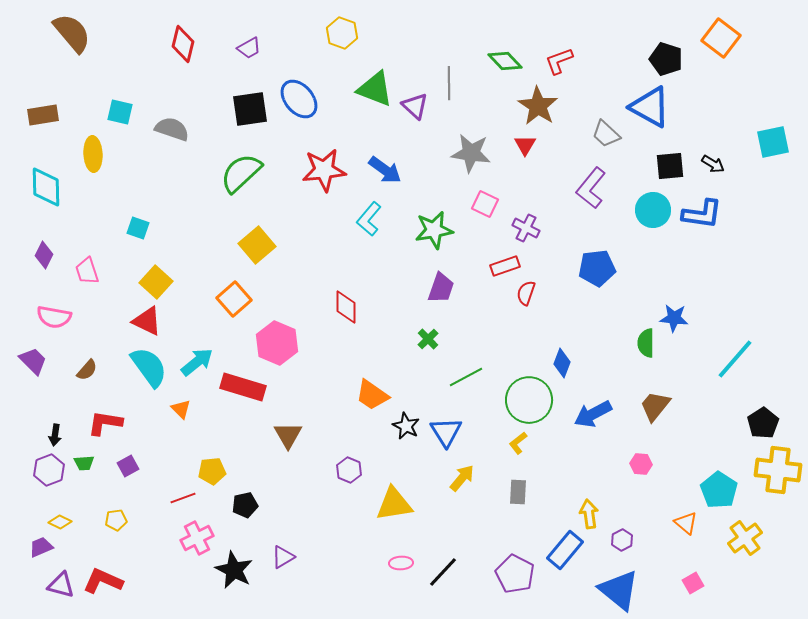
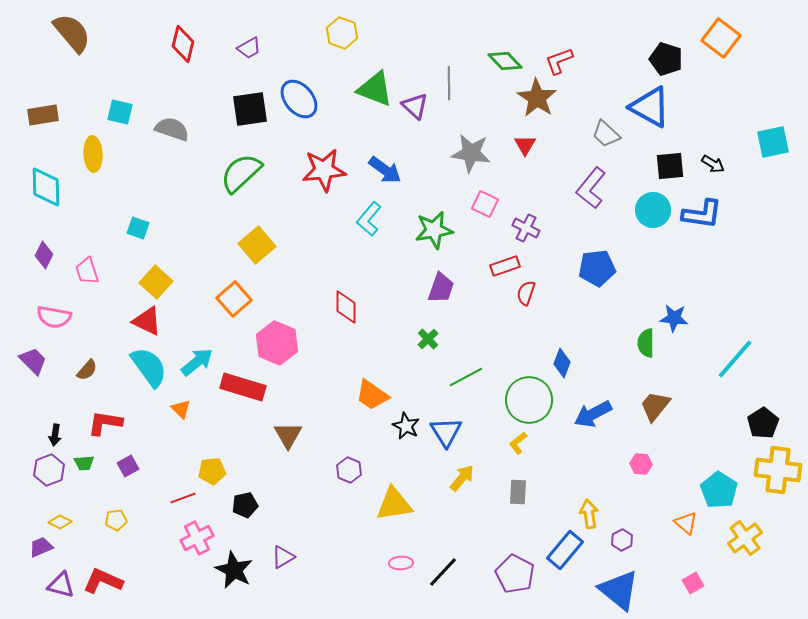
brown star at (538, 106): moved 1 px left, 8 px up
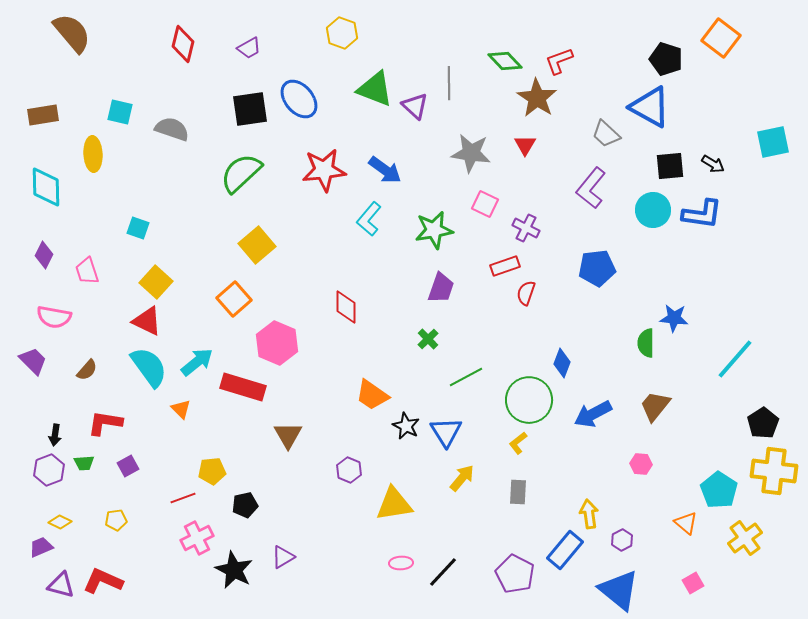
yellow cross at (778, 470): moved 4 px left, 1 px down
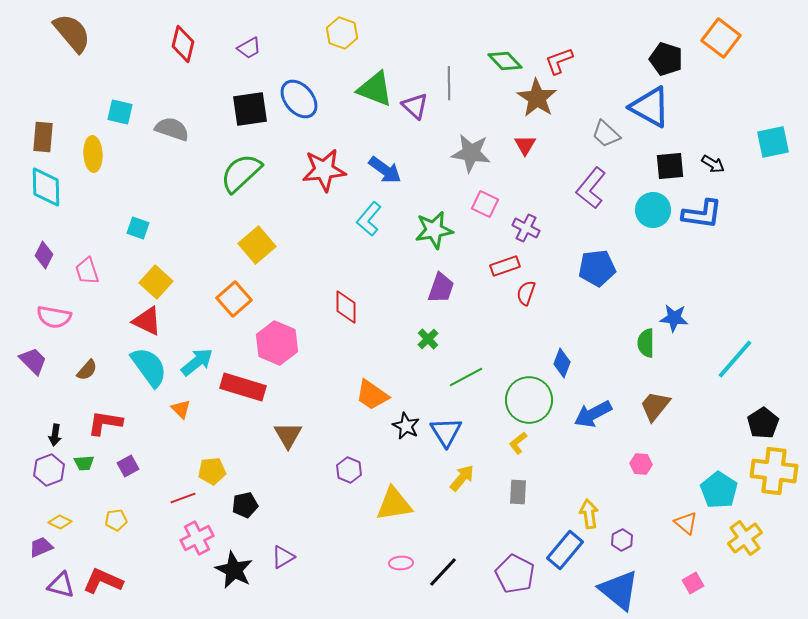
brown rectangle at (43, 115): moved 22 px down; rotated 76 degrees counterclockwise
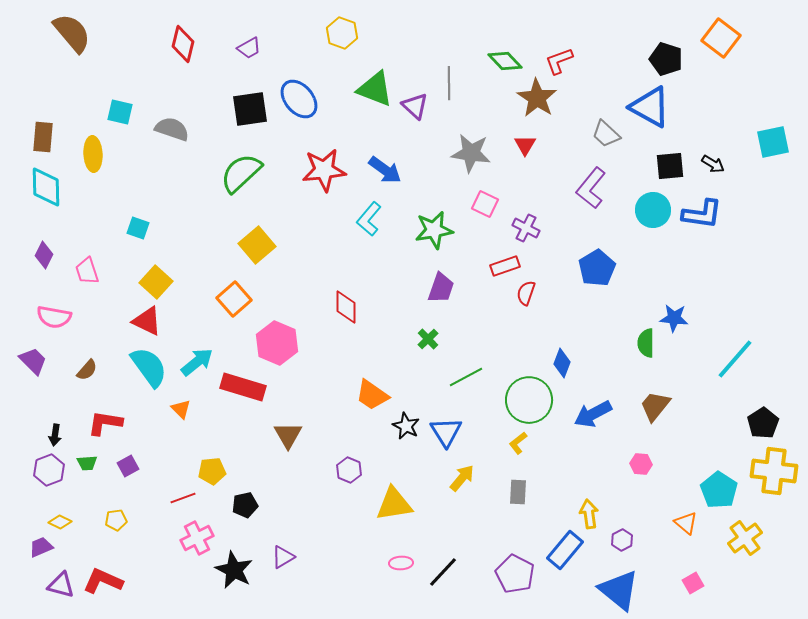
blue pentagon at (597, 268): rotated 24 degrees counterclockwise
green trapezoid at (84, 463): moved 3 px right
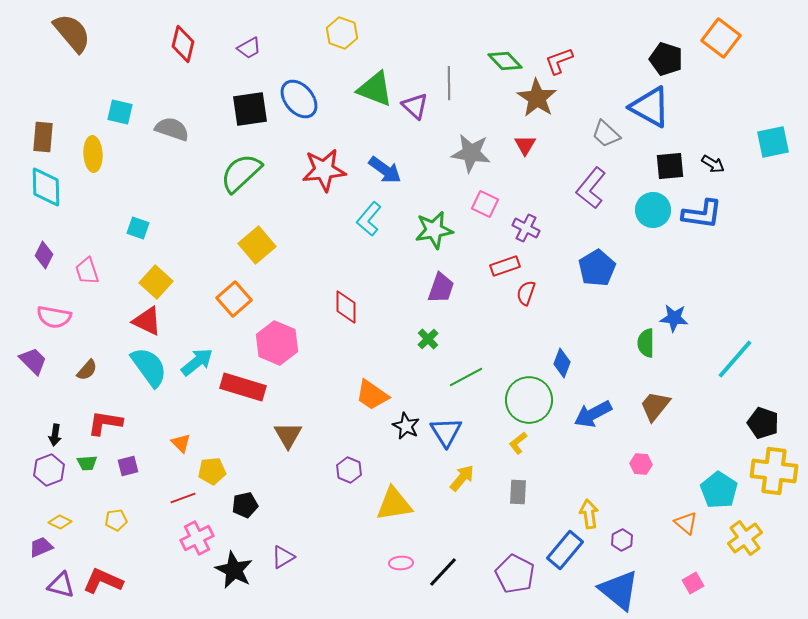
orange triangle at (181, 409): moved 34 px down
black pentagon at (763, 423): rotated 20 degrees counterclockwise
purple square at (128, 466): rotated 15 degrees clockwise
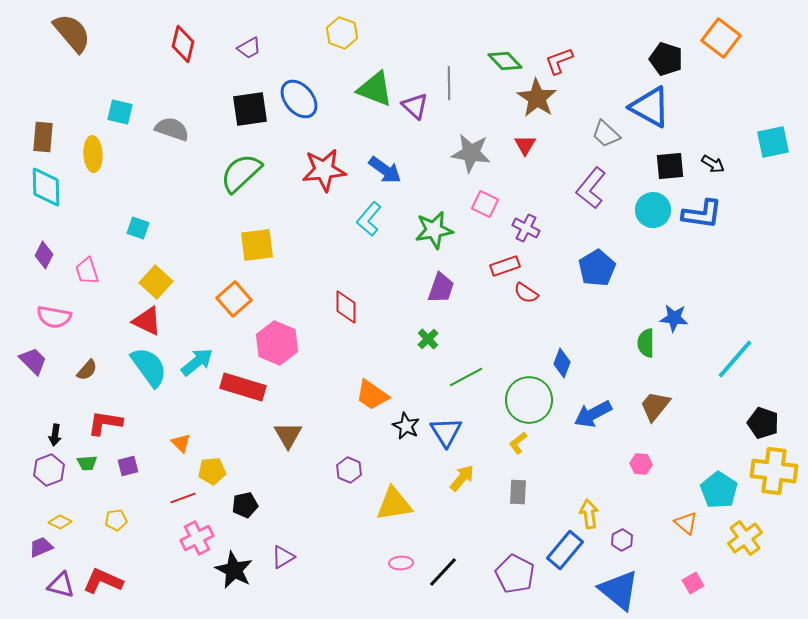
yellow square at (257, 245): rotated 33 degrees clockwise
red semicircle at (526, 293): rotated 75 degrees counterclockwise
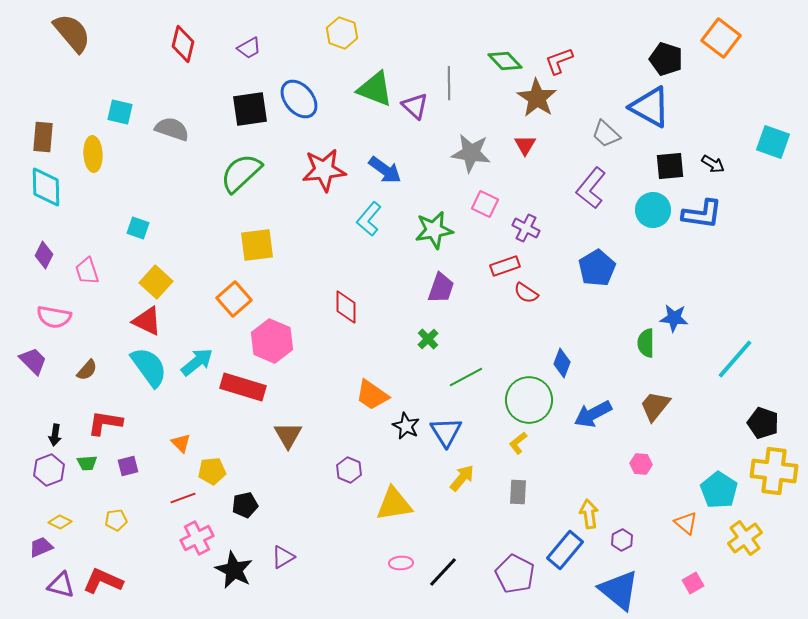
cyan square at (773, 142): rotated 32 degrees clockwise
pink hexagon at (277, 343): moved 5 px left, 2 px up
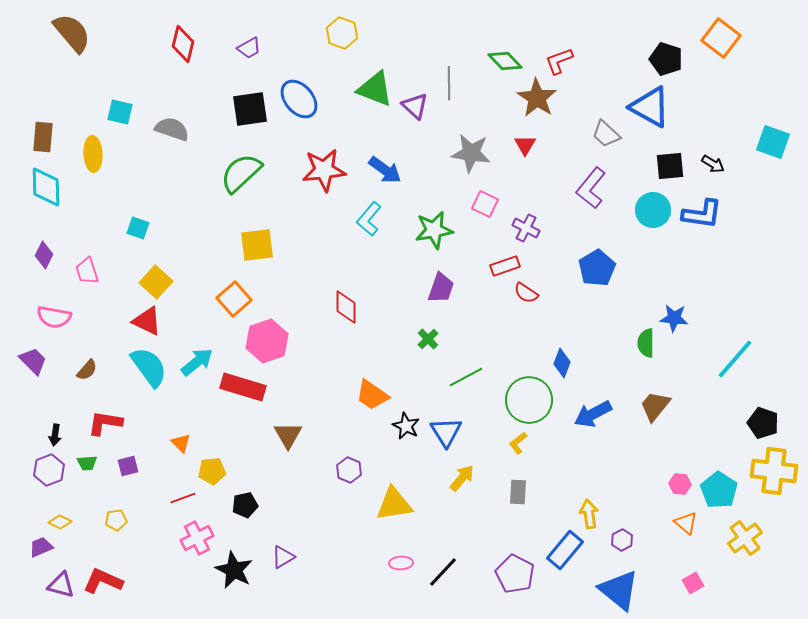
pink hexagon at (272, 341): moved 5 px left; rotated 18 degrees clockwise
pink hexagon at (641, 464): moved 39 px right, 20 px down
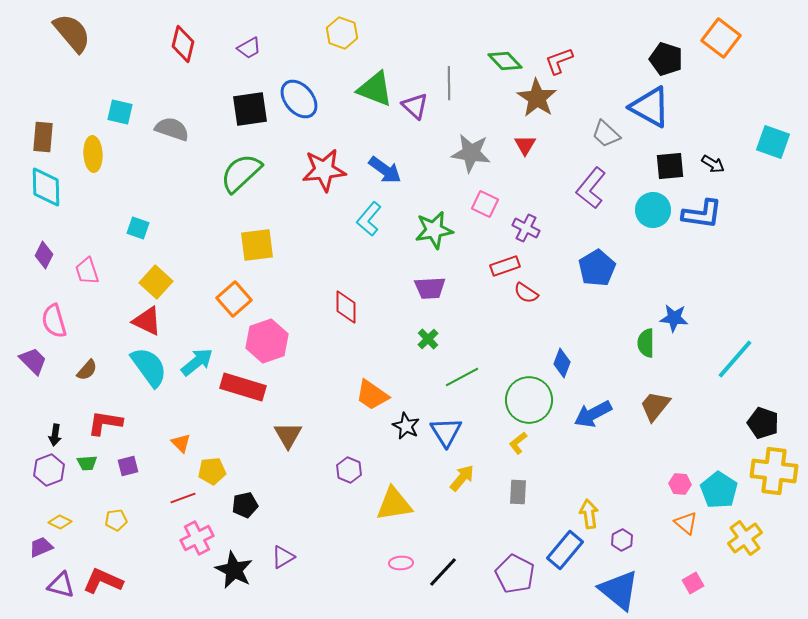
purple trapezoid at (441, 288): moved 11 px left; rotated 68 degrees clockwise
pink semicircle at (54, 317): moved 4 px down; rotated 64 degrees clockwise
green line at (466, 377): moved 4 px left
